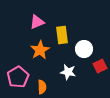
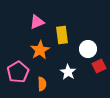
white circle: moved 4 px right
red square: moved 1 px left
white star: rotated 21 degrees clockwise
pink pentagon: moved 5 px up
orange semicircle: moved 3 px up
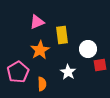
red square: moved 1 px right, 1 px up; rotated 16 degrees clockwise
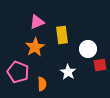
orange star: moved 5 px left, 3 px up
pink pentagon: rotated 20 degrees counterclockwise
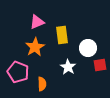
white circle: moved 1 px up
white star: moved 5 px up
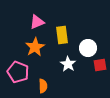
white star: moved 3 px up
orange semicircle: moved 1 px right, 2 px down
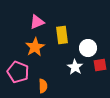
white star: moved 7 px right, 3 px down
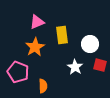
white circle: moved 2 px right, 4 px up
red square: rotated 24 degrees clockwise
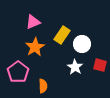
pink triangle: moved 4 px left
yellow rectangle: rotated 42 degrees clockwise
white circle: moved 8 px left
pink pentagon: rotated 15 degrees clockwise
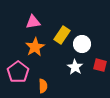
pink triangle: rotated 14 degrees clockwise
